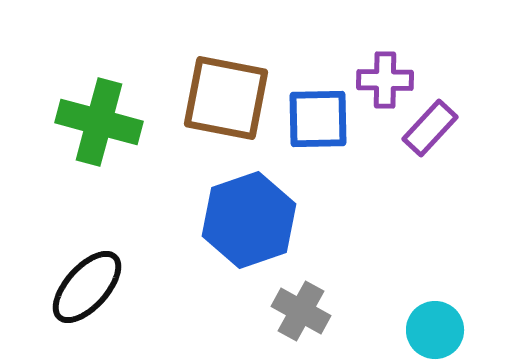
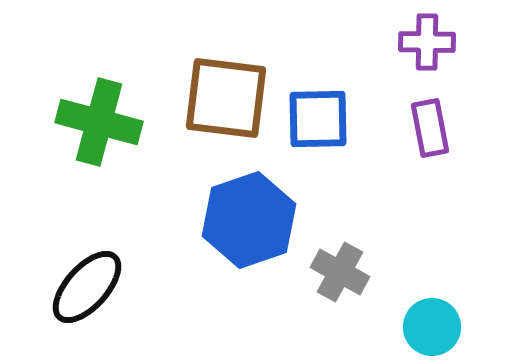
purple cross: moved 42 px right, 38 px up
brown square: rotated 4 degrees counterclockwise
purple rectangle: rotated 54 degrees counterclockwise
gray cross: moved 39 px right, 39 px up
cyan circle: moved 3 px left, 3 px up
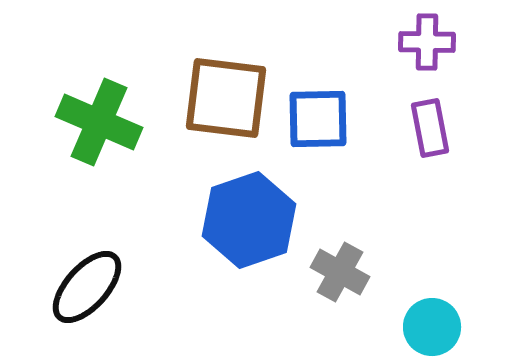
green cross: rotated 8 degrees clockwise
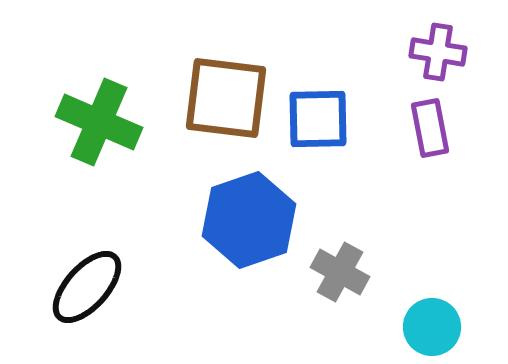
purple cross: moved 11 px right, 10 px down; rotated 8 degrees clockwise
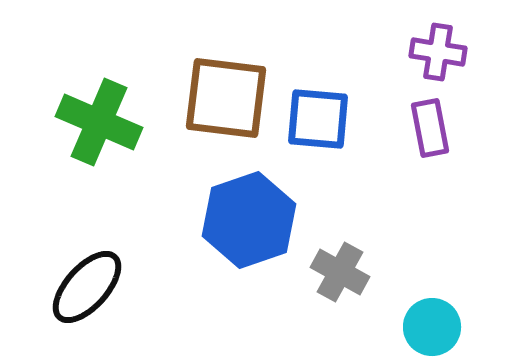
blue square: rotated 6 degrees clockwise
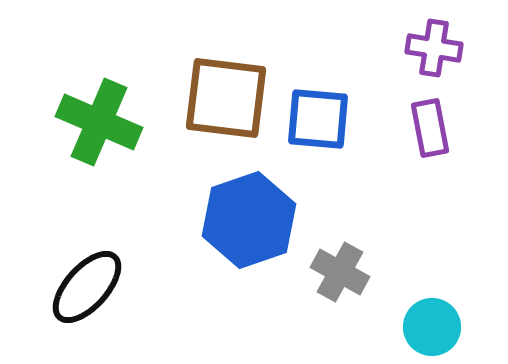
purple cross: moved 4 px left, 4 px up
